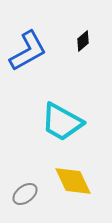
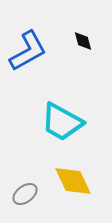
black diamond: rotated 65 degrees counterclockwise
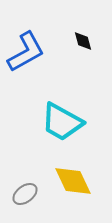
blue L-shape: moved 2 px left, 1 px down
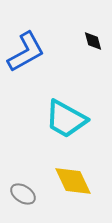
black diamond: moved 10 px right
cyan trapezoid: moved 4 px right, 3 px up
gray ellipse: moved 2 px left; rotated 70 degrees clockwise
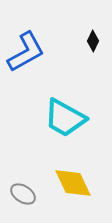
black diamond: rotated 40 degrees clockwise
cyan trapezoid: moved 1 px left, 1 px up
yellow diamond: moved 2 px down
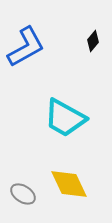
black diamond: rotated 15 degrees clockwise
blue L-shape: moved 5 px up
yellow diamond: moved 4 px left, 1 px down
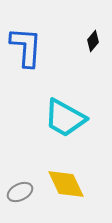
blue L-shape: rotated 57 degrees counterclockwise
yellow diamond: moved 3 px left
gray ellipse: moved 3 px left, 2 px up; rotated 60 degrees counterclockwise
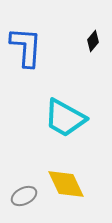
gray ellipse: moved 4 px right, 4 px down
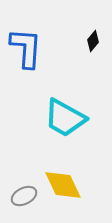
blue L-shape: moved 1 px down
yellow diamond: moved 3 px left, 1 px down
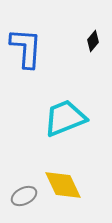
cyan trapezoid: rotated 129 degrees clockwise
